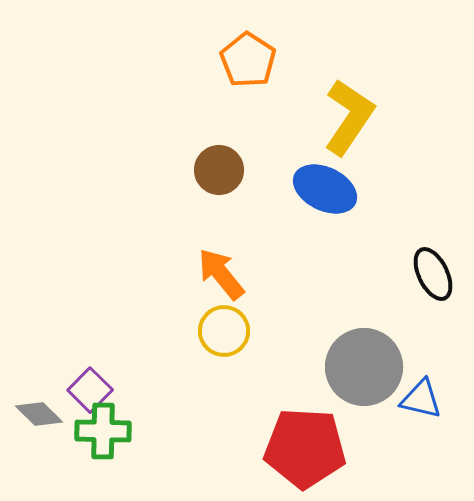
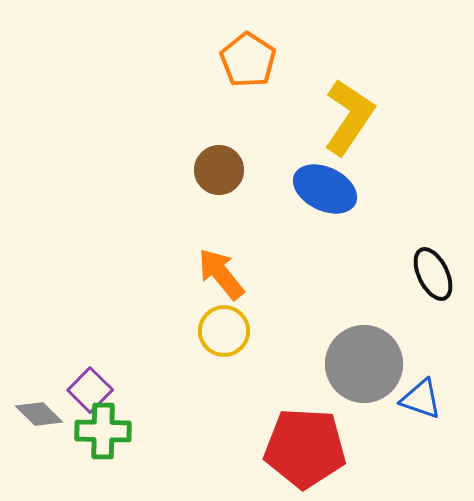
gray circle: moved 3 px up
blue triangle: rotated 6 degrees clockwise
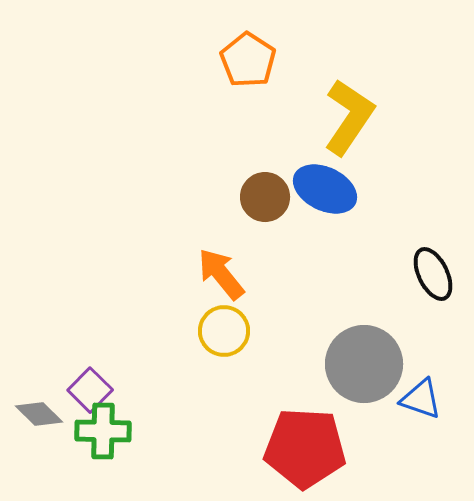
brown circle: moved 46 px right, 27 px down
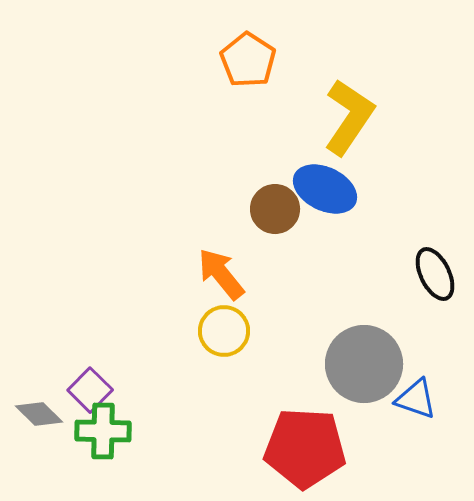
brown circle: moved 10 px right, 12 px down
black ellipse: moved 2 px right
blue triangle: moved 5 px left
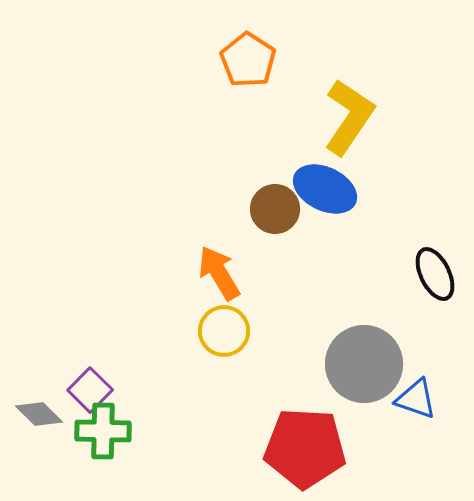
orange arrow: moved 2 px left, 1 px up; rotated 8 degrees clockwise
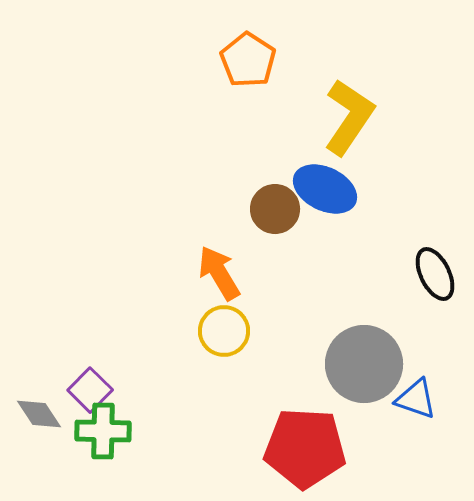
gray diamond: rotated 12 degrees clockwise
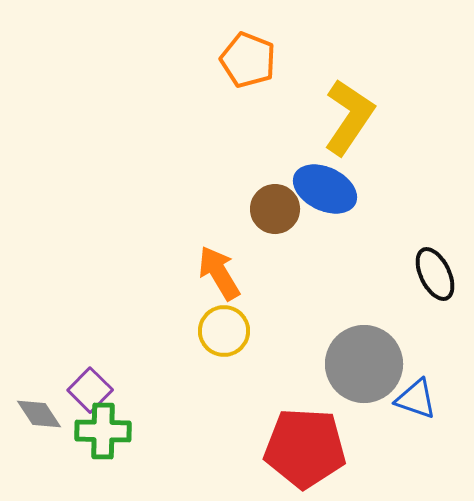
orange pentagon: rotated 12 degrees counterclockwise
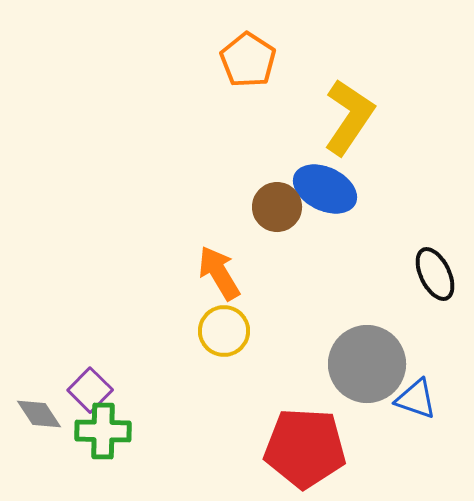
orange pentagon: rotated 12 degrees clockwise
brown circle: moved 2 px right, 2 px up
gray circle: moved 3 px right
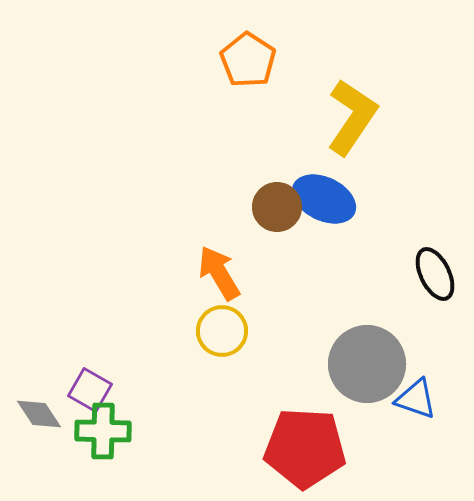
yellow L-shape: moved 3 px right
blue ellipse: moved 1 px left, 10 px down
yellow circle: moved 2 px left
purple square: rotated 15 degrees counterclockwise
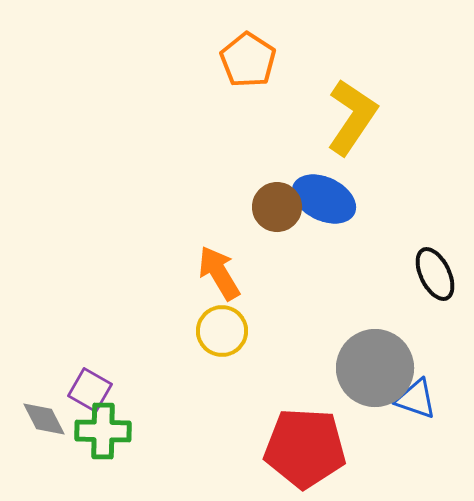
gray circle: moved 8 px right, 4 px down
gray diamond: moved 5 px right, 5 px down; rotated 6 degrees clockwise
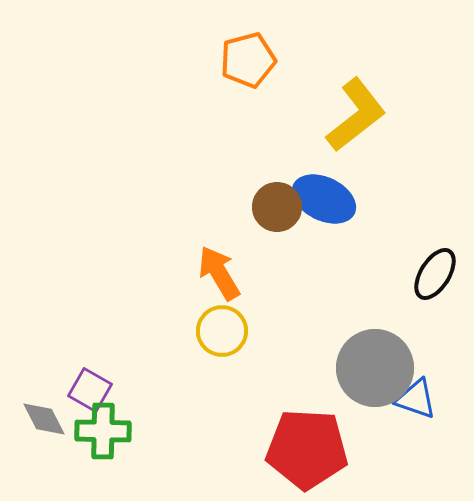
orange pentagon: rotated 24 degrees clockwise
yellow L-shape: moved 4 px right, 2 px up; rotated 18 degrees clockwise
black ellipse: rotated 58 degrees clockwise
red pentagon: moved 2 px right, 1 px down
